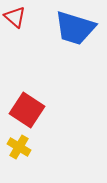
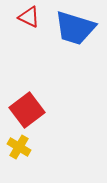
red triangle: moved 14 px right; rotated 15 degrees counterclockwise
red square: rotated 20 degrees clockwise
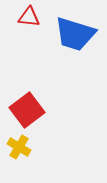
red triangle: rotated 20 degrees counterclockwise
blue trapezoid: moved 6 px down
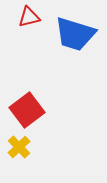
red triangle: rotated 20 degrees counterclockwise
yellow cross: rotated 15 degrees clockwise
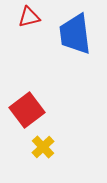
blue trapezoid: rotated 66 degrees clockwise
yellow cross: moved 24 px right
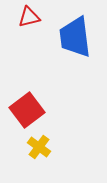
blue trapezoid: moved 3 px down
yellow cross: moved 4 px left; rotated 10 degrees counterclockwise
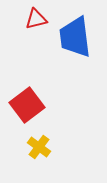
red triangle: moved 7 px right, 2 px down
red square: moved 5 px up
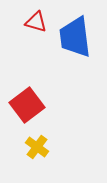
red triangle: moved 3 px down; rotated 30 degrees clockwise
yellow cross: moved 2 px left
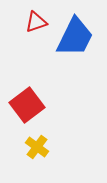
red triangle: rotated 35 degrees counterclockwise
blue trapezoid: rotated 147 degrees counterclockwise
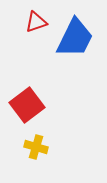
blue trapezoid: moved 1 px down
yellow cross: moved 1 px left; rotated 20 degrees counterclockwise
